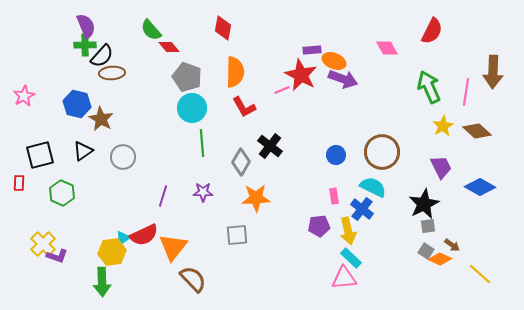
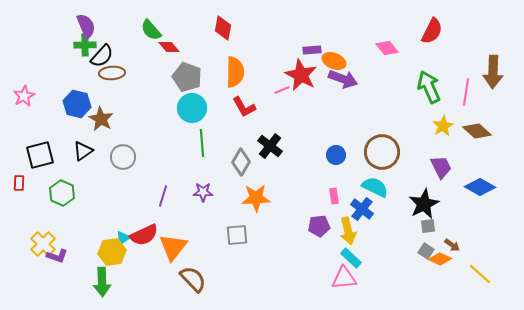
pink diamond at (387, 48): rotated 10 degrees counterclockwise
cyan semicircle at (373, 187): moved 2 px right
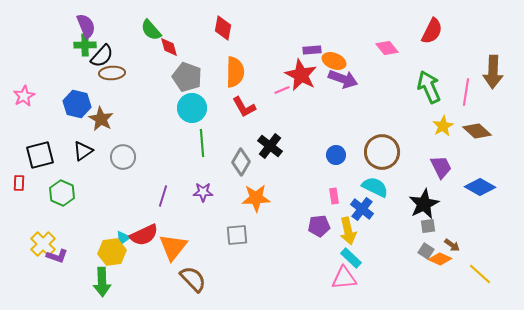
red diamond at (169, 47): rotated 25 degrees clockwise
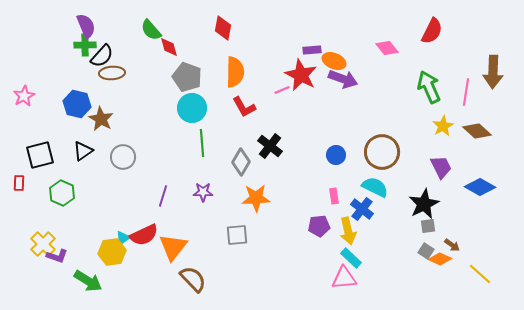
green arrow at (102, 282): moved 14 px left, 1 px up; rotated 56 degrees counterclockwise
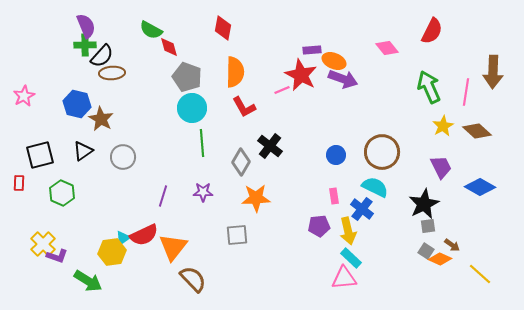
green semicircle at (151, 30): rotated 20 degrees counterclockwise
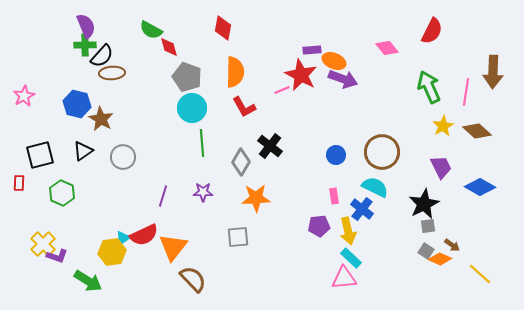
gray square at (237, 235): moved 1 px right, 2 px down
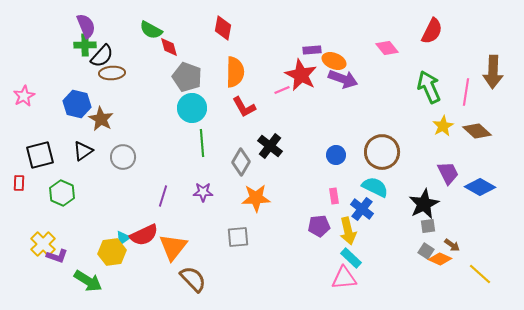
purple trapezoid at (441, 167): moved 7 px right, 6 px down
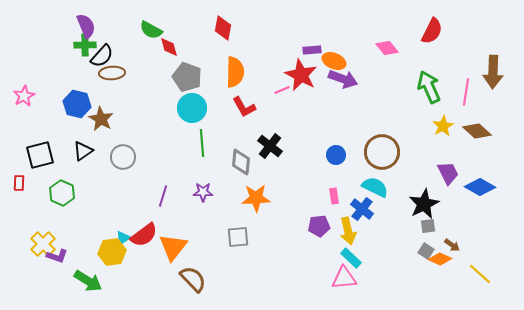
gray diamond at (241, 162): rotated 24 degrees counterclockwise
red semicircle at (144, 235): rotated 12 degrees counterclockwise
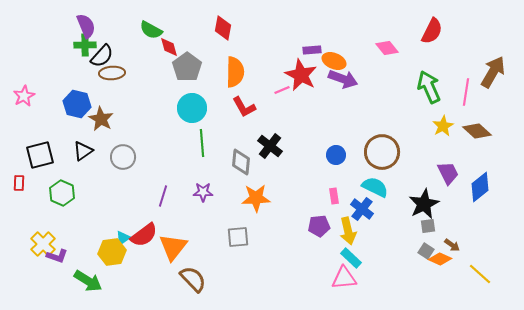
brown arrow at (493, 72): rotated 152 degrees counterclockwise
gray pentagon at (187, 77): moved 10 px up; rotated 16 degrees clockwise
blue diamond at (480, 187): rotated 68 degrees counterclockwise
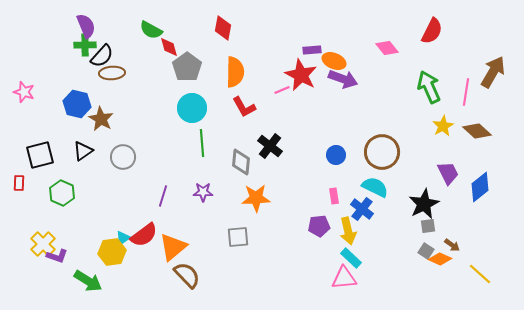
pink star at (24, 96): moved 4 px up; rotated 25 degrees counterclockwise
orange triangle at (173, 247): rotated 12 degrees clockwise
brown semicircle at (193, 279): moved 6 px left, 4 px up
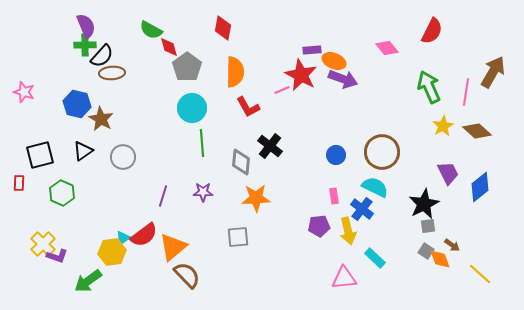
red L-shape at (244, 107): moved 4 px right
cyan rectangle at (351, 258): moved 24 px right
orange diamond at (440, 259): rotated 45 degrees clockwise
green arrow at (88, 281): rotated 112 degrees clockwise
